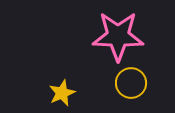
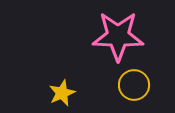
yellow circle: moved 3 px right, 2 px down
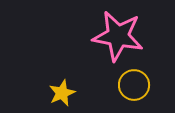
pink star: rotated 9 degrees clockwise
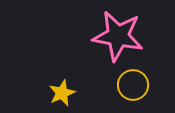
yellow circle: moved 1 px left
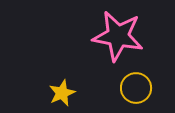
yellow circle: moved 3 px right, 3 px down
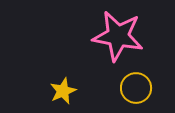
yellow star: moved 1 px right, 2 px up
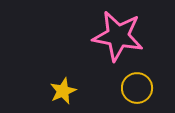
yellow circle: moved 1 px right
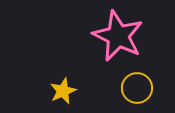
pink star: rotated 15 degrees clockwise
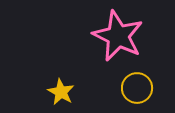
yellow star: moved 2 px left, 1 px down; rotated 20 degrees counterclockwise
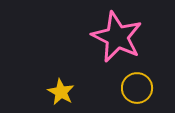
pink star: moved 1 px left, 1 px down
